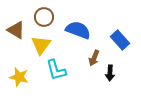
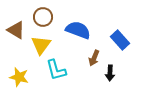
brown circle: moved 1 px left
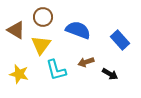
brown arrow: moved 8 px left, 4 px down; rotated 49 degrees clockwise
black arrow: moved 1 px down; rotated 63 degrees counterclockwise
yellow star: moved 3 px up
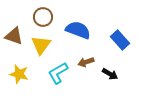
brown triangle: moved 2 px left, 6 px down; rotated 12 degrees counterclockwise
cyan L-shape: moved 2 px right, 3 px down; rotated 75 degrees clockwise
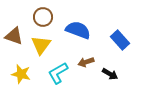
yellow star: moved 2 px right
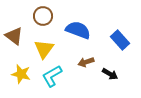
brown circle: moved 1 px up
brown triangle: rotated 18 degrees clockwise
yellow triangle: moved 3 px right, 4 px down
cyan L-shape: moved 6 px left, 3 px down
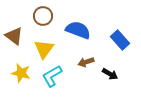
yellow star: moved 1 px up
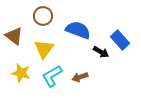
brown arrow: moved 6 px left, 15 px down
black arrow: moved 9 px left, 22 px up
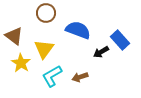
brown circle: moved 3 px right, 3 px up
black arrow: rotated 119 degrees clockwise
yellow star: moved 10 px up; rotated 18 degrees clockwise
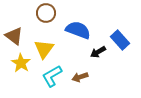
black arrow: moved 3 px left
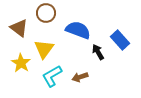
brown triangle: moved 5 px right, 8 px up
black arrow: rotated 91 degrees clockwise
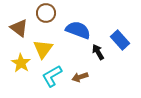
yellow triangle: moved 1 px left
